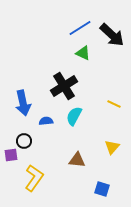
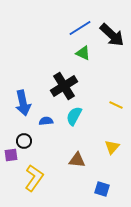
yellow line: moved 2 px right, 1 px down
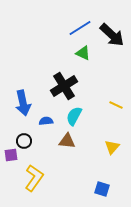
brown triangle: moved 10 px left, 19 px up
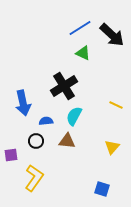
black circle: moved 12 px right
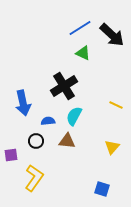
blue semicircle: moved 2 px right
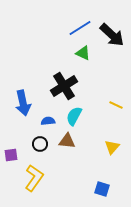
black circle: moved 4 px right, 3 px down
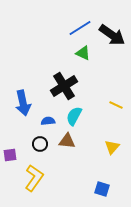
black arrow: rotated 8 degrees counterclockwise
purple square: moved 1 px left
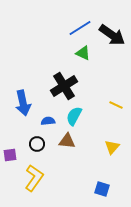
black circle: moved 3 px left
